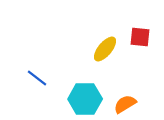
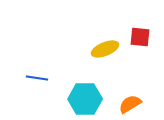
yellow ellipse: rotated 28 degrees clockwise
blue line: rotated 30 degrees counterclockwise
orange semicircle: moved 5 px right
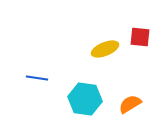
cyan hexagon: rotated 8 degrees clockwise
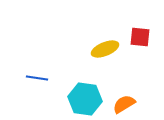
orange semicircle: moved 6 px left
